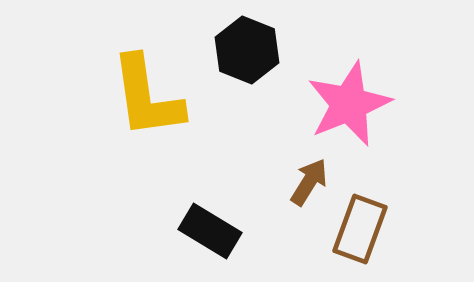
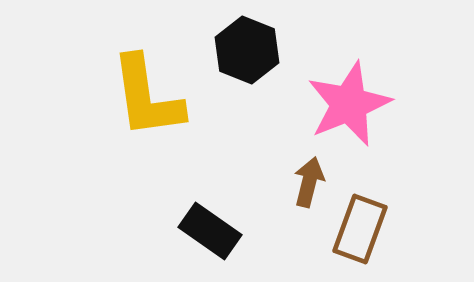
brown arrow: rotated 18 degrees counterclockwise
black rectangle: rotated 4 degrees clockwise
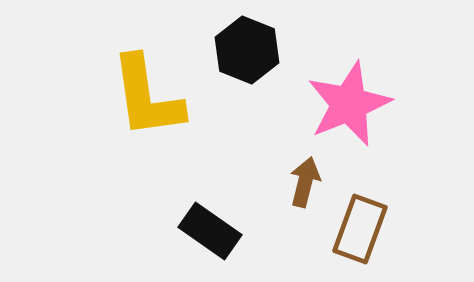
brown arrow: moved 4 px left
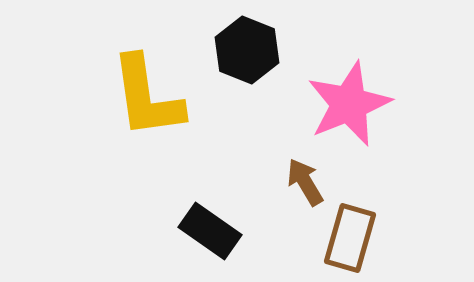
brown arrow: rotated 45 degrees counterclockwise
brown rectangle: moved 10 px left, 9 px down; rotated 4 degrees counterclockwise
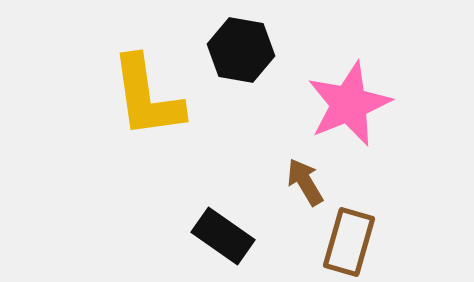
black hexagon: moved 6 px left; rotated 12 degrees counterclockwise
black rectangle: moved 13 px right, 5 px down
brown rectangle: moved 1 px left, 4 px down
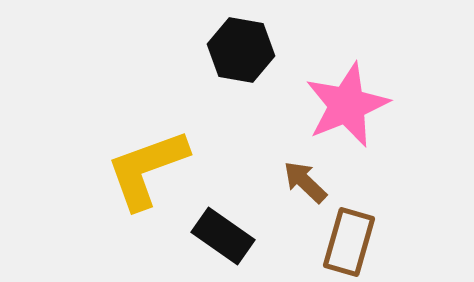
yellow L-shape: moved 72 px down; rotated 78 degrees clockwise
pink star: moved 2 px left, 1 px down
brown arrow: rotated 15 degrees counterclockwise
